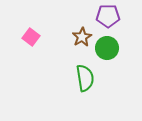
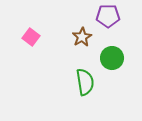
green circle: moved 5 px right, 10 px down
green semicircle: moved 4 px down
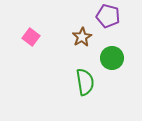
purple pentagon: rotated 15 degrees clockwise
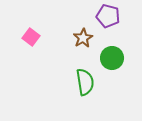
brown star: moved 1 px right, 1 px down
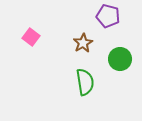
brown star: moved 5 px down
green circle: moved 8 px right, 1 px down
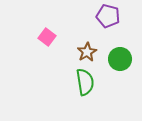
pink square: moved 16 px right
brown star: moved 4 px right, 9 px down
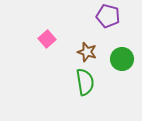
pink square: moved 2 px down; rotated 12 degrees clockwise
brown star: rotated 24 degrees counterclockwise
green circle: moved 2 px right
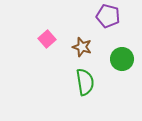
brown star: moved 5 px left, 5 px up
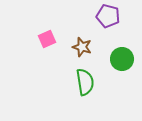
pink square: rotated 18 degrees clockwise
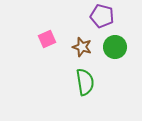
purple pentagon: moved 6 px left
green circle: moved 7 px left, 12 px up
